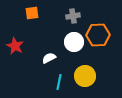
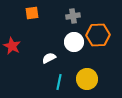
red star: moved 3 px left
yellow circle: moved 2 px right, 3 px down
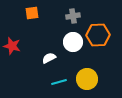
white circle: moved 1 px left
red star: rotated 12 degrees counterclockwise
cyan line: rotated 63 degrees clockwise
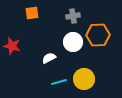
yellow circle: moved 3 px left
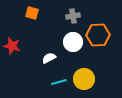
orange square: rotated 24 degrees clockwise
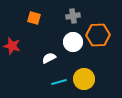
orange square: moved 2 px right, 5 px down
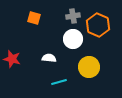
orange hexagon: moved 10 px up; rotated 25 degrees clockwise
white circle: moved 3 px up
red star: moved 13 px down
white semicircle: rotated 32 degrees clockwise
yellow circle: moved 5 px right, 12 px up
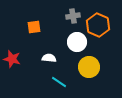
orange square: moved 9 px down; rotated 24 degrees counterclockwise
white circle: moved 4 px right, 3 px down
cyan line: rotated 49 degrees clockwise
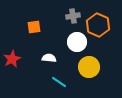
red star: rotated 30 degrees clockwise
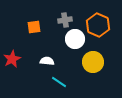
gray cross: moved 8 px left, 4 px down
white circle: moved 2 px left, 3 px up
white semicircle: moved 2 px left, 3 px down
yellow circle: moved 4 px right, 5 px up
